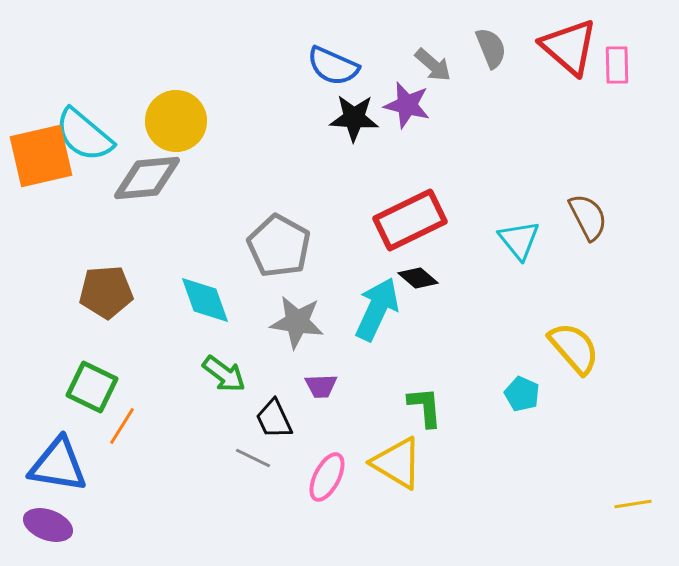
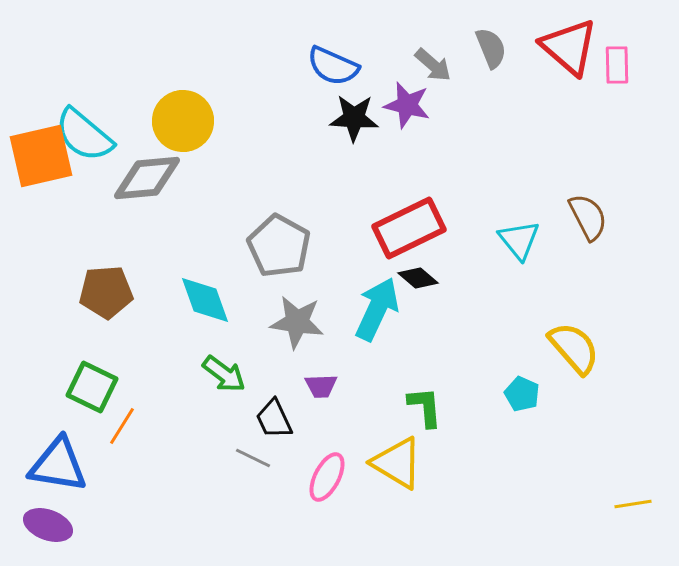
yellow circle: moved 7 px right
red rectangle: moved 1 px left, 8 px down
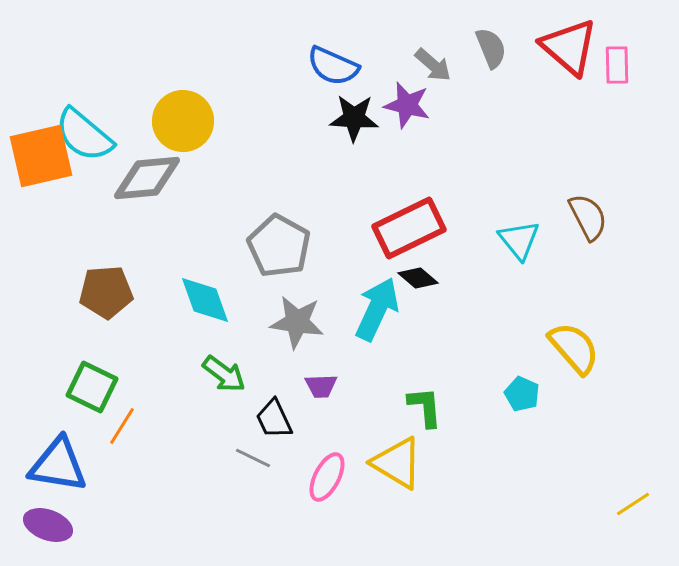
yellow line: rotated 24 degrees counterclockwise
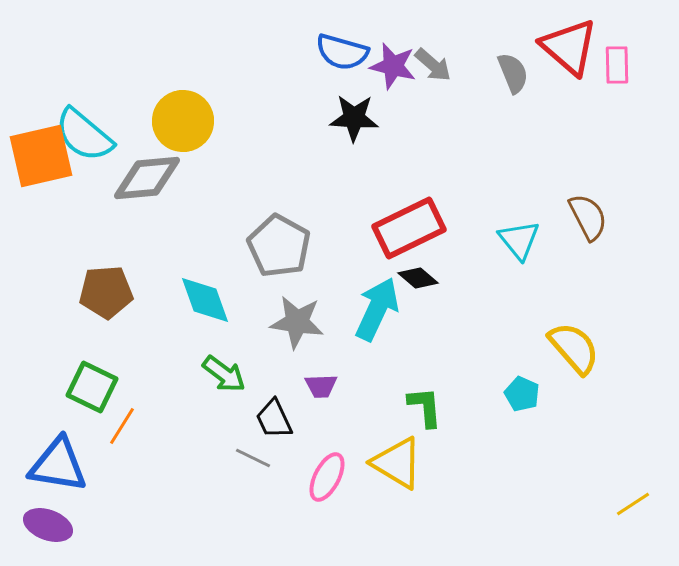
gray semicircle: moved 22 px right, 25 px down
blue semicircle: moved 9 px right, 14 px up; rotated 8 degrees counterclockwise
purple star: moved 14 px left, 39 px up
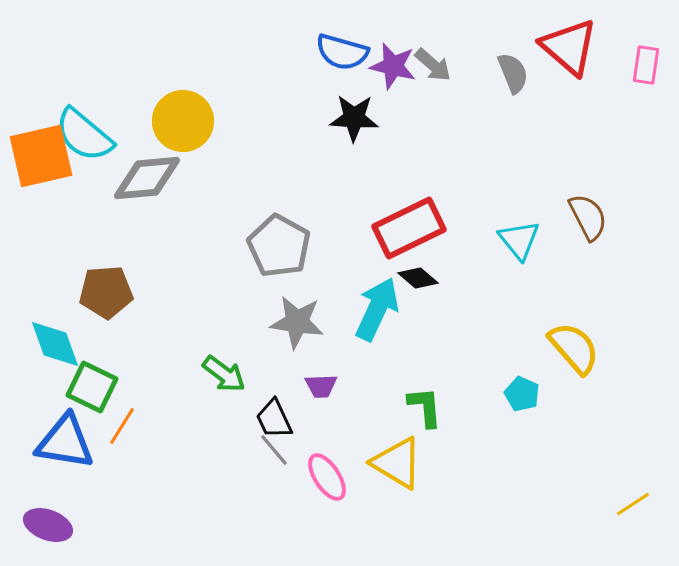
pink rectangle: moved 29 px right; rotated 9 degrees clockwise
cyan diamond: moved 150 px left, 44 px down
gray line: moved 21 px right, 8 px up; rotated 24 degrees clockwise
blue triangle: moved 7 px right, 23 px up
pink ellipse: rotated 60 degrees counterclockwise
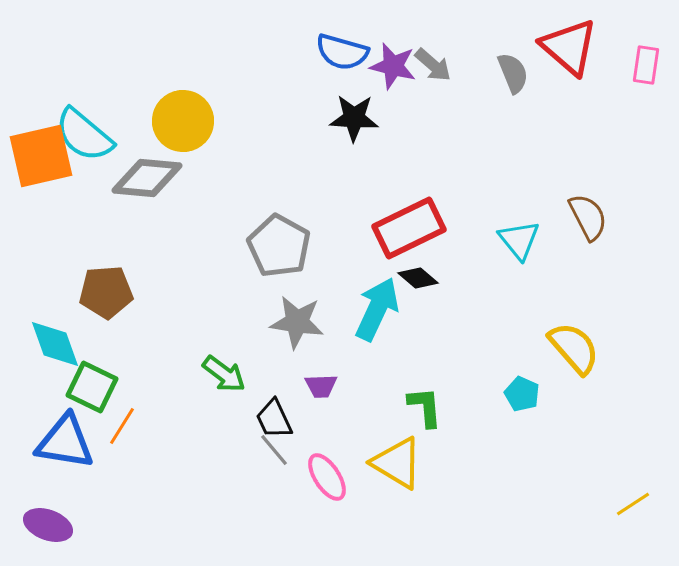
gray diamond: rotated 10 degrees clockwise
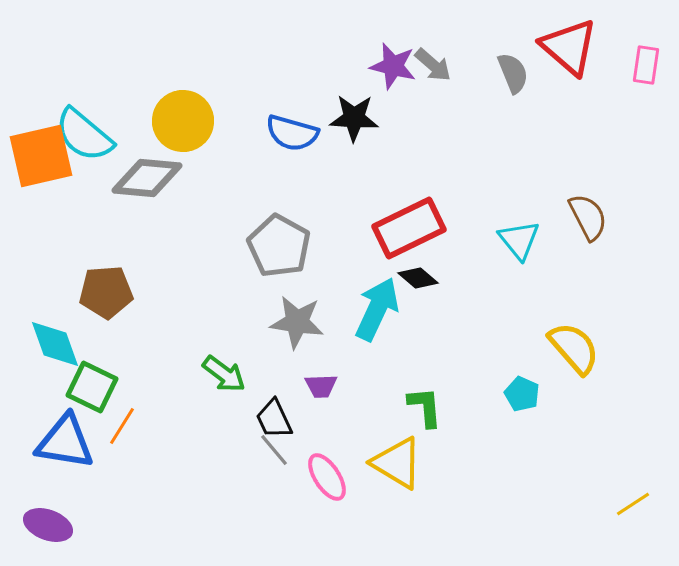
blue semicircle: moved 50 px left, 81 px down
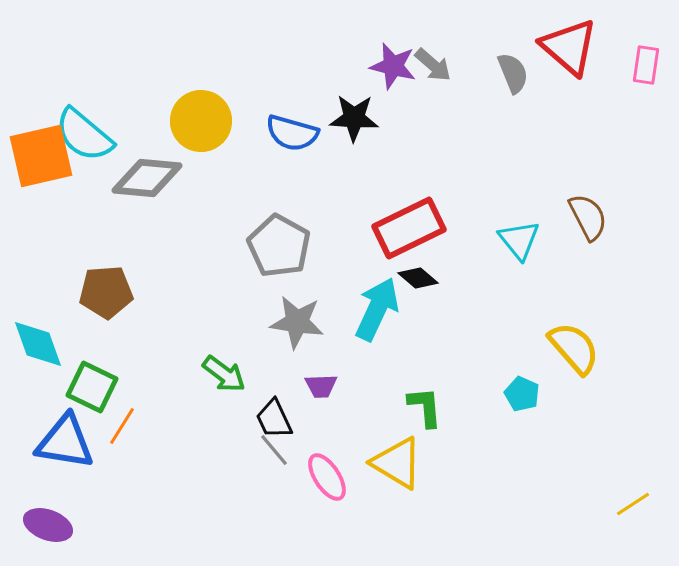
yellow circle: moved 18 px right
cyan diamond: moved 17 px left
